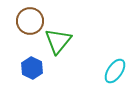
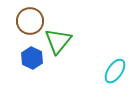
blue hexagon: moved 10 px up
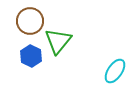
blue hexagon: moved 1 px left, 2 px up
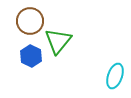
cyan ellipse: moved 5 px down; rotated 15 degrees counterclockwise
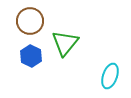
green triangle: moved 7 px right, 2 px down
cyan ellipse: moved 5 px left
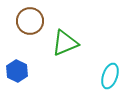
green triangle: rotated 28 degrees clockwise
blue hexagon: moved 14 px left, 15 px down
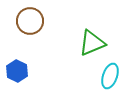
green triangle: moved 27 px right
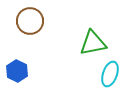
green triangle: moved 1 px right; rotated 12 degrees clockwise
cyan ellipse: moved 2 px up
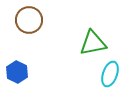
brown circle: moved 1 px left, 1 px up
blue hexagon: moved 1 px down
